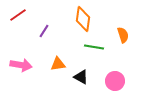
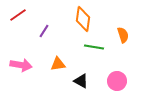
black triangle: moved 4 px down
pink circle: moved 2 px right
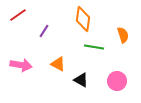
orange triangle: rotated 35 degrees clockwise
black triangle: moved 1 px up
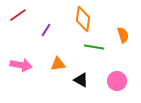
purple line: moved 2 px right, 1 px up
orange triangle: rotated 35 degrees counterclockwise
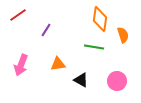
orange diamond: moved 17 px right
pink arrow: rotated 100 degrees clockwise
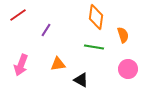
orange diamond: moved 4 px left, 2 px up
pink circle: moved 11 px right, 12 px up
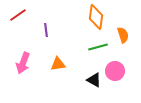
purple line: rotated 40 degrees counterclockwise
green line: moved 4 px right; rotated 24 degrees counterclockwise
pink arrow: moved 2 px right, 2 px up
pink circle: moved 13 px left, 2 px down
black triangle: moved 13 px right
